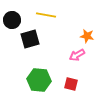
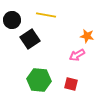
black square: rotated 18 degrees counterclockwise
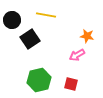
green hexagon: rotated 20 degrees counterclockwise
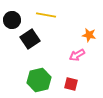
orange star: moved 2 px right, 1 px up
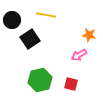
pink arrow: moved 2 px right
green hexagon: moved 1 px right
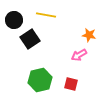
black circle: moved 2 px right
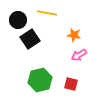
yellow line: moved 1 px right, 2 px up
black circle: moved 4 px right
orange star: moved 15 px left
